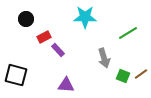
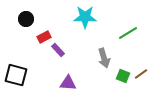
purple triangle: moved 2 px right, 2 px up
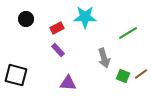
red rectangle: moved 13 px right, 9 px up
